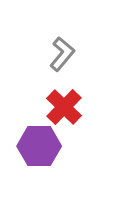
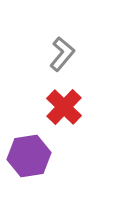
purple hexagon: moved 10 px left, 10 px down; rotated 9 degrees counterclockwise
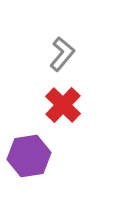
red cross: moved 1 px left, 2 px up
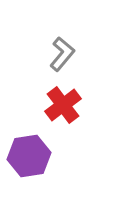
red cross: rotated 9 degrees clockwise
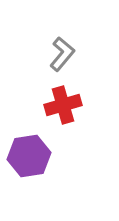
red cross: rotated 21 degrees clockwise
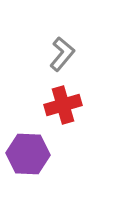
purple hexagon: moved 1 px left, 2 px up; rotated 12 degrees clockwise
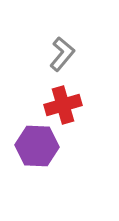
purple hexagon: moved 9 px right, 8 px up
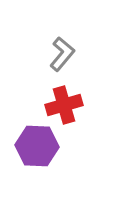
red cross: moved 1 px right
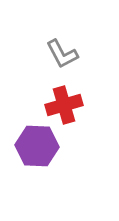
gray L-shape: rotated 112 degrees clockwise
